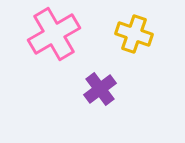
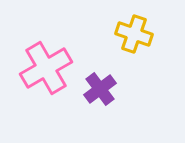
pink cross: moved 8 px left, 34 px down
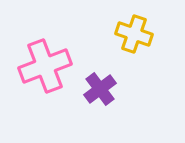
pink cross: moved 1 px left, 2 px up; rotated 9 degrees clockwise
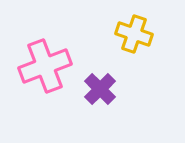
purple cross: rotated 8 degrees counterclockwise
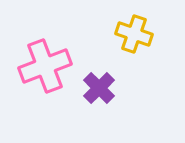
purple cross: moved 1 px left, 1 px up
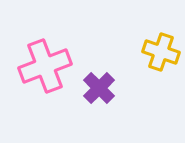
yellow cross: moved 27 px right, 18 px down
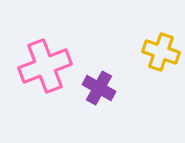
purple cross: rotated 16 degrees counterclockwise
